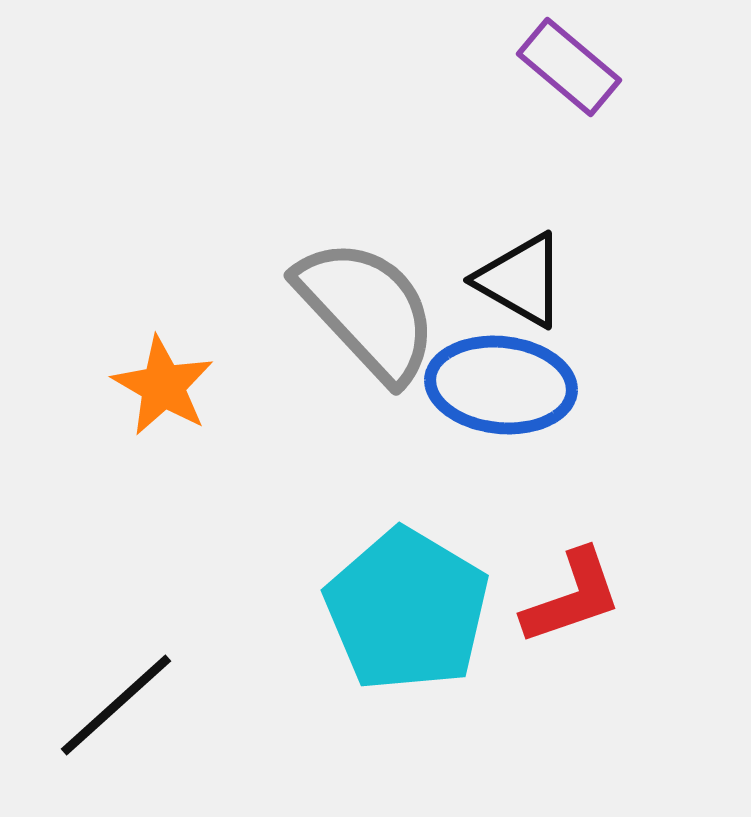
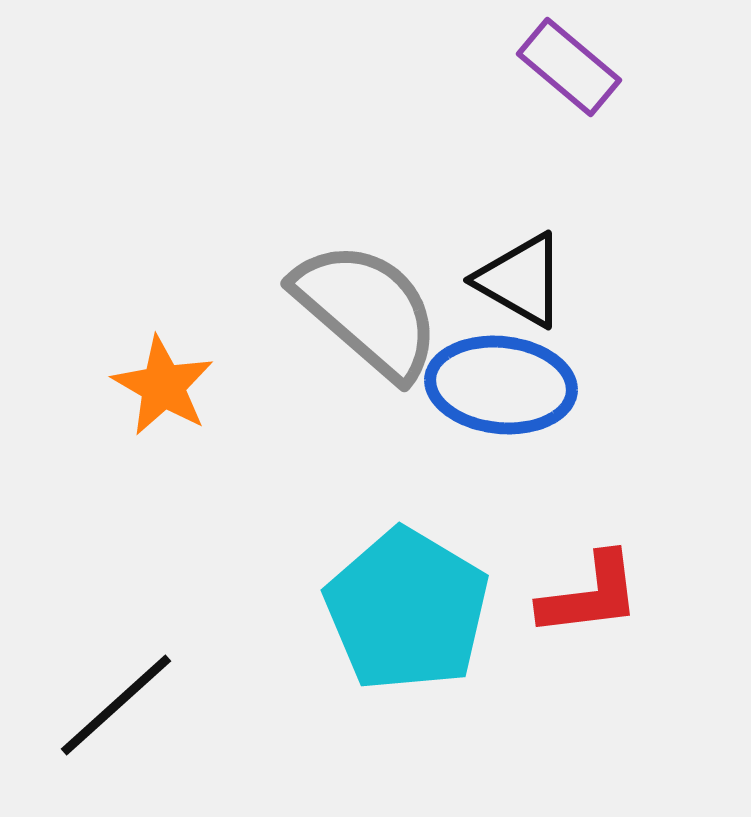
gray semicircle: rotated 6 degrees counterclockwise
red L-shape: moved 18 px right, 2 px up; rotated 12 degrees clockwise
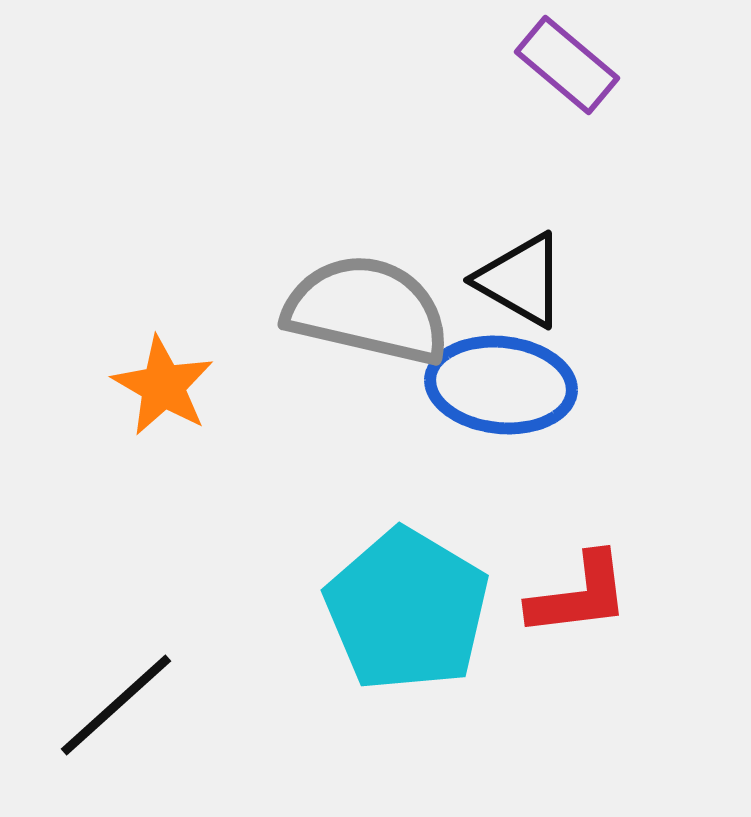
purple rectangle: moved 2 px left, 2 px up
gray semicircle: rotated 28 degrees counterclockwise
red L-shape: moved 11 px left
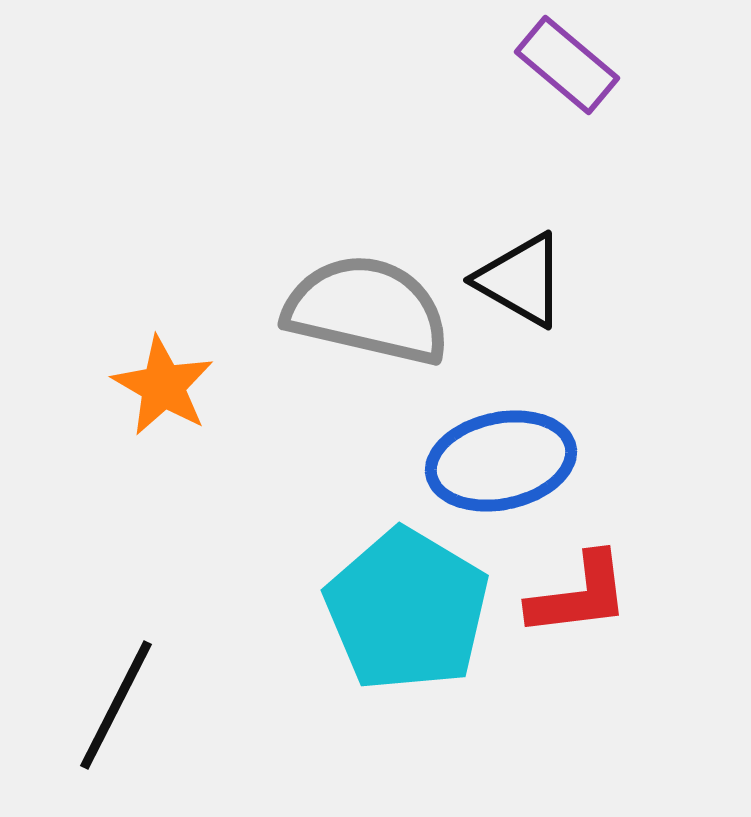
blue ellipse: moved 76 px down; rotated 18 degrees counterclockwise
black line: rotated 21 degrees counterclockwise
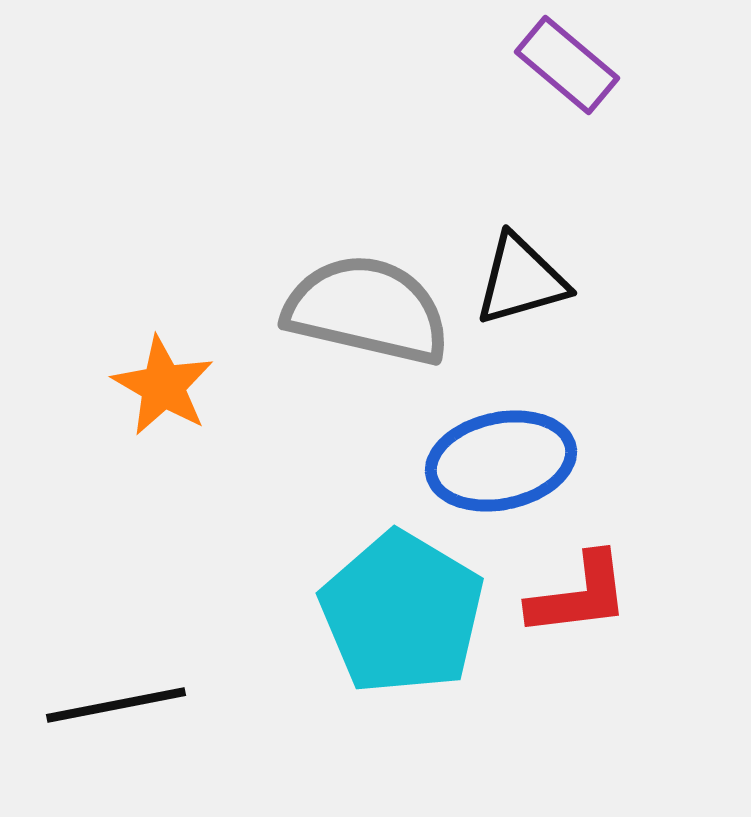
black triangle: rotated 46 degrees counterclockwise
cyan pentagon: moved 5 px left, 3 px down
black line: rotated 52 degrees clockwise
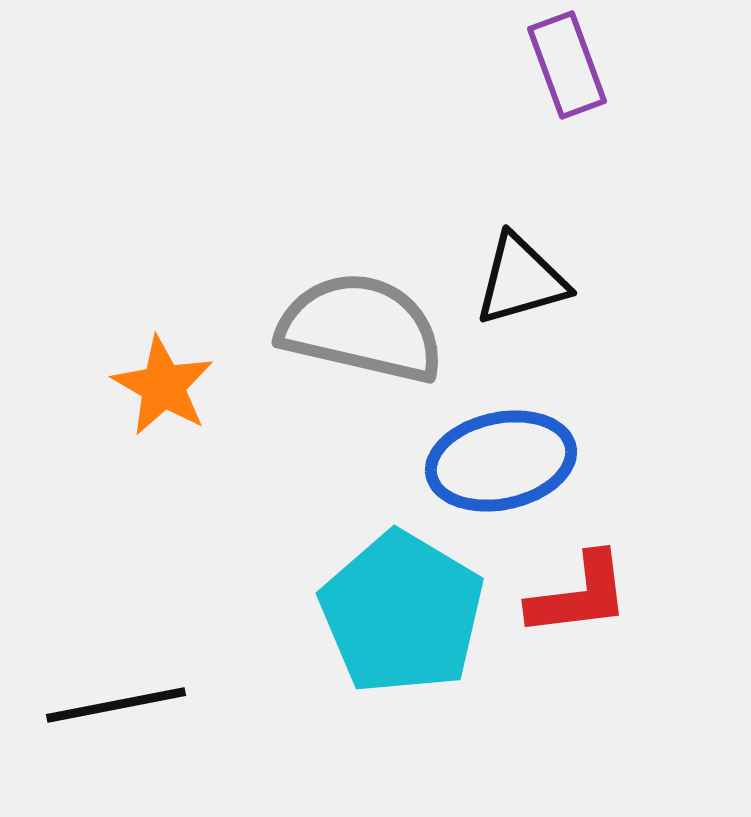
purple rectangle: rotated 30 degrees clockwise
gray semicircle: moved 6 px left, 18 px down
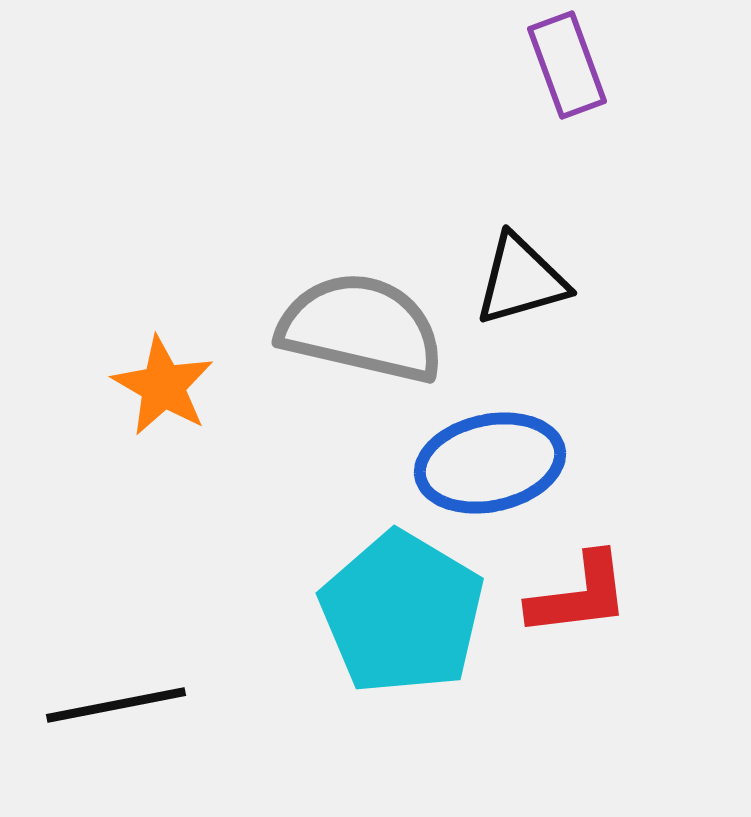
blue ellipse: moved 11 px left, 2 px down
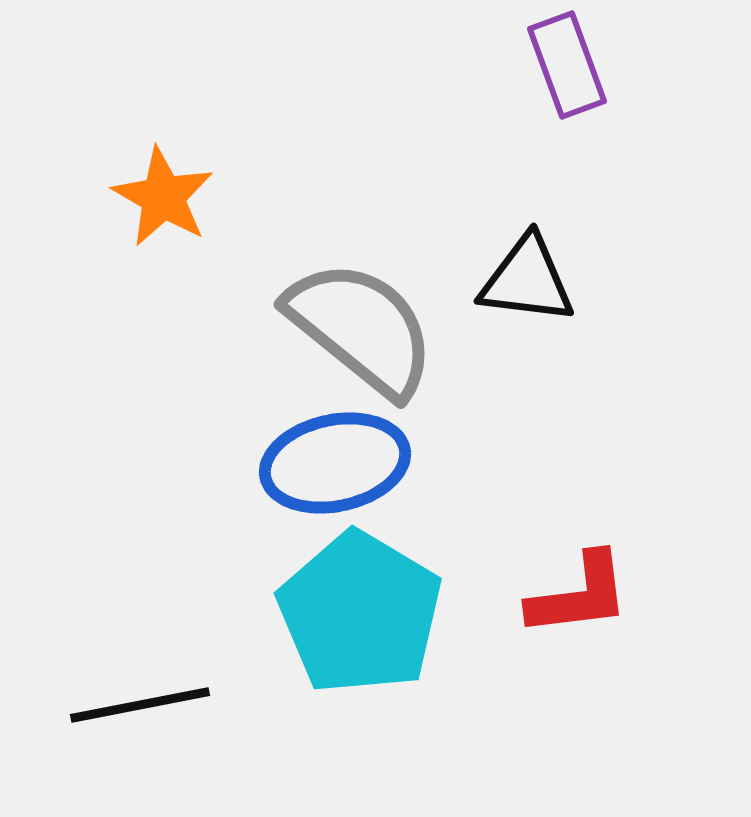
black triangle: moved 6 px right; rotated 23 degrees clockwise
gray semicircle: rotated 26 degrees clockwise
orange star: moved 189 px up
blue ellipse: moved 155 px left
cyan pentagon: moved 42 px left
black line: moved 24 px right
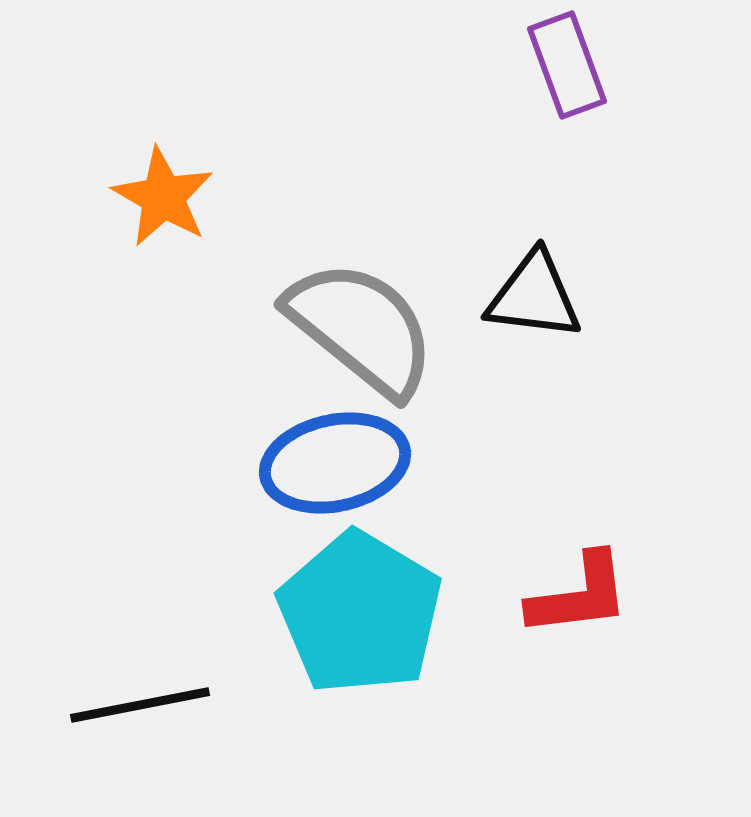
black triangle: moved 7 px right, 16 px down
